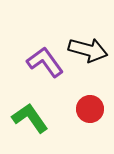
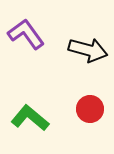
purple L-shape: moved 19 px left, 28 px up
green L-shape: rotated 15 degrees counterclockwise
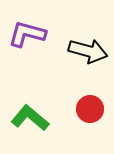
purple L-shape: moved 1 px right; rotated 39 degrees counterclockwise
black arrow: moved 1 px down
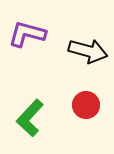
red circle: moved 4 px left, 4 px up
green L-shape: rotated 87 degrees counterclockwise
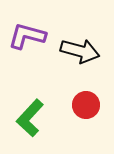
purple L-shape: moved 2 px down
black arrow: moved 8 px left
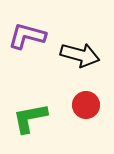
black arrow: moved 4 px down
green L-shape: rotated 36 degrees clockwise
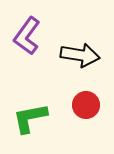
purple L-shape: rotated 69 degrees counterclockwise
black arrow: rotated 6 degrees counterclockwise
